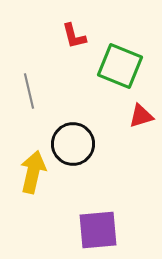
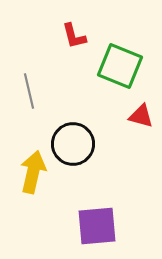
red triangle: rotated 32 degrees clockwise
purple square: moved 1 px left, 4 px up
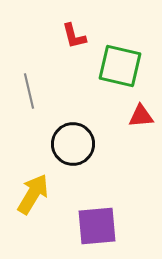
green square: rotated 9 degrees counterclockwise
red triangle: rotated 20 degrees counterclockwise
yellow arrow: moved 22 px down; rotated 18 degrees clockwise
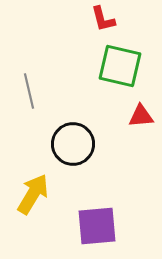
red L-shape: moved 29 px right, 17 px up
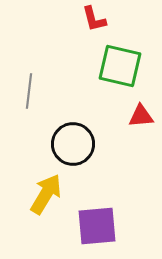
red L-shape: moved 9 px left
gray line: rotated 20 degrees clockwise
yellow arrow: moved 13 px right
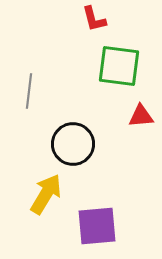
green square: moved 1 px left; rotated 6 degrees counterclockwise
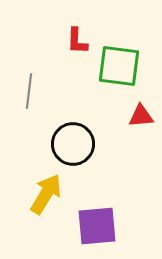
red L-shape: moved 17 px left, 22 px down; rotated 16 degrees clockwise
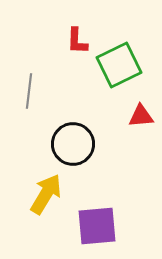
green square: moved 1 px up; rotated 33 degrees counterclockwise
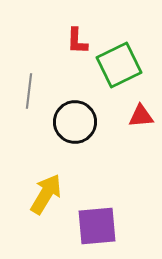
black circle: moved 2 px right, 22 px up
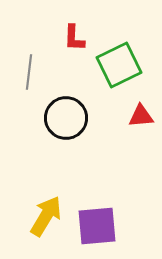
red L-shape: moved 3 px left, 3 px up
gray line: moved 19 px up
black circle: moved 9 px left, 4 px up
yellow arrow: moved 22 px down
